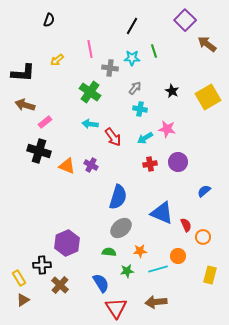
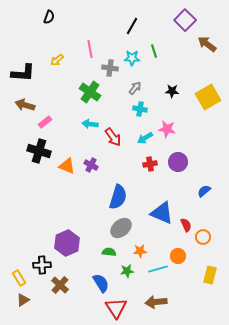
black semicircle at (49, 20): moved 3 px up
black star at (172, 91): rotated 24 degrees counterclockwise
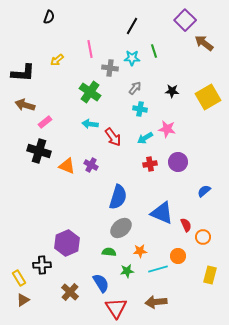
brown arrow at (207, 44): moved 3 px left, 1 px up
brown cross at (60, 285): moved 10 px right, 7 px down
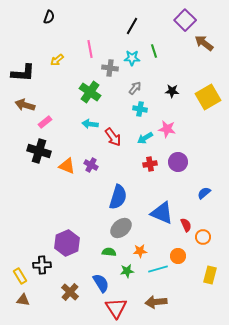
blue semicircle at (204, 191): moved 2 px down
yellow rectangle at (19, 278): moved 1 px right, 2 px up
brown triangle at (23, 300): rotated 40 degrees clockwise
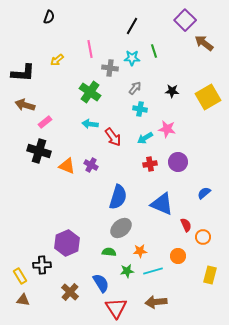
blue triangle at (162, 213): moved 9 px up
cyan line at (158, 269): moved 5 px left, 2 px down
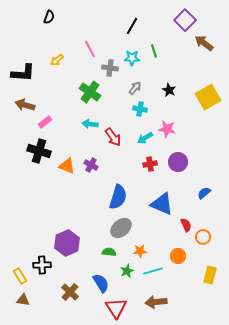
pink line at (90, 49): rotated 18 degrees counterclockwise
black star at (172, 91): moved 3 px left, 1 px up; rotated 24 degrees clockwise
green star at (127, 271): rotated 16 degrees counterclockwise
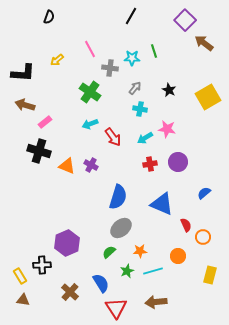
black line at (132, 26): moved 1 px left, 10 px up
cyan arrow at (90, 124): rotated 28 degrees counterclockwise
green semicircle at (109, 252): rotated 48 degrees counterclockwise
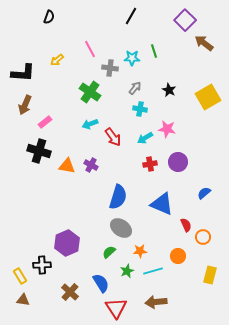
brown arrow at (25, 105): rotated 84 degrees counterclockwise
orange triangle at (67, 166): rotated 12 degrees counterclockwise
gray ellipse at (121, 228): rotated 75 degrees clockwise
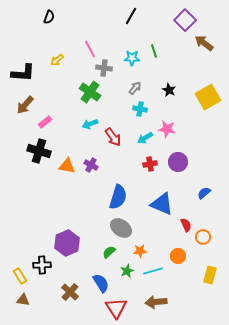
gray cross at (110, 68): moved 6 px left
brown arrow at (25, 105): rotated 18 degrees clockwise
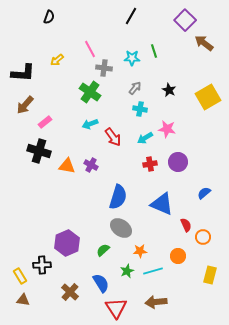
green semicircle at (109, 252): moved 6 px left, 2 px up
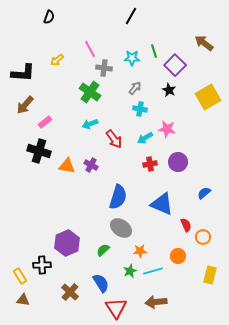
purple square at (185, 20): moved 10 px left, 45 px down
red arrow at (113, 137): moved 1 px right, 2 px down
green star at (127, 271): moved 3 px right
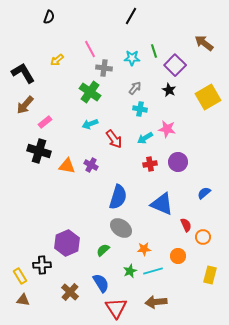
black L-shape at (23, 73): rotated 125 degrees counterclockwise
orange star at (140, 251): moved 4 px right, 2 px up
